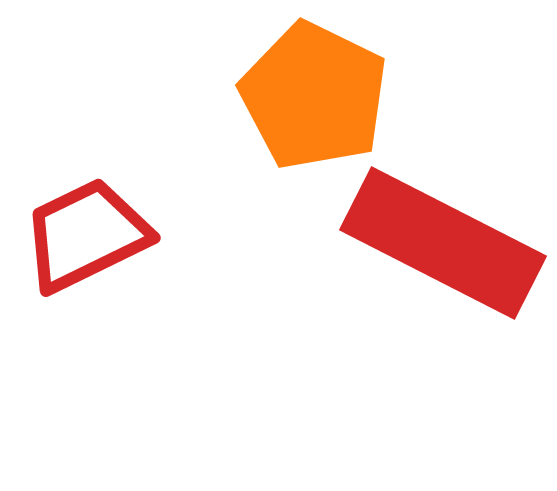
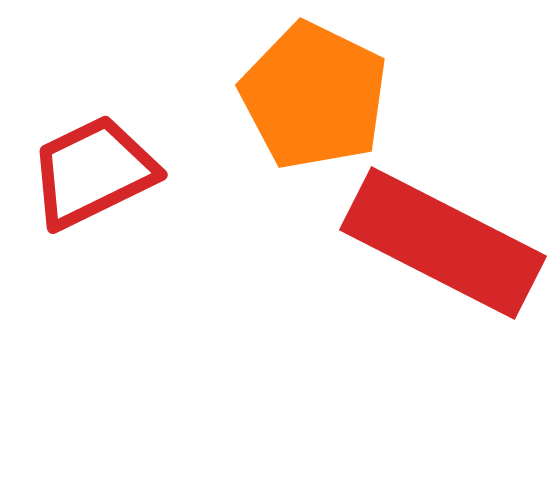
red trapezoid: moved 7 px right, 63 px up
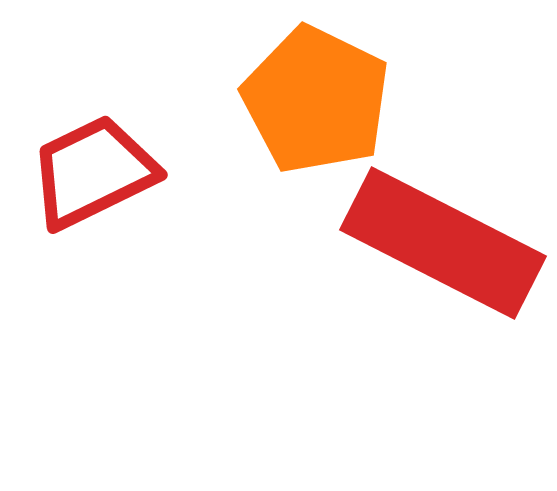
orange pentagon: moved 2 px right, 4 px down
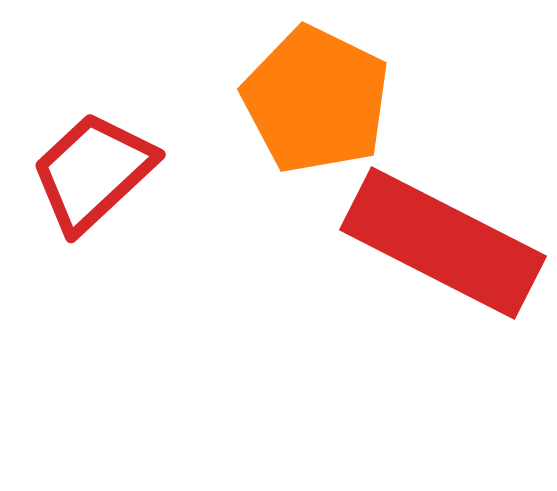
red trapezoid: rotated 17 degrees counterclockwise
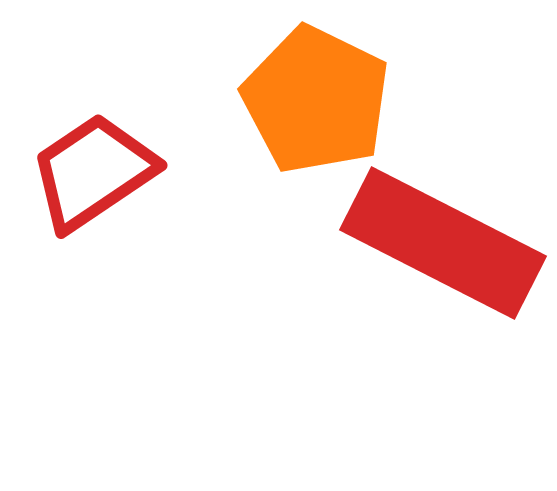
red trapezoid: rotated 9 degrees clockwise
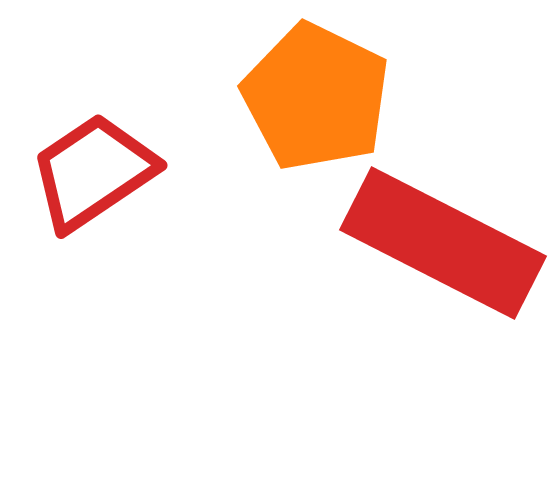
orange pentagon: moved 3 px up
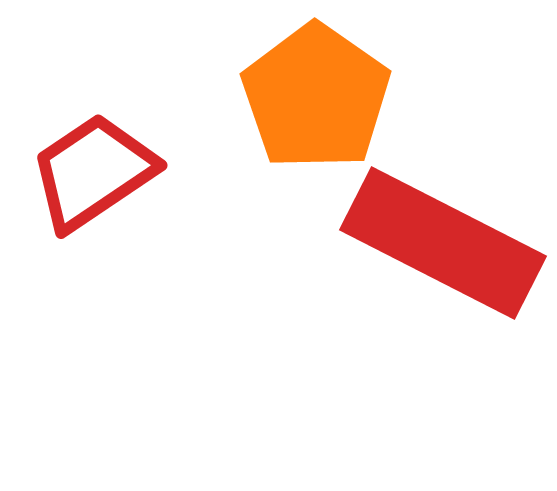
orange pentagon: rotated 9 degrees clockwise
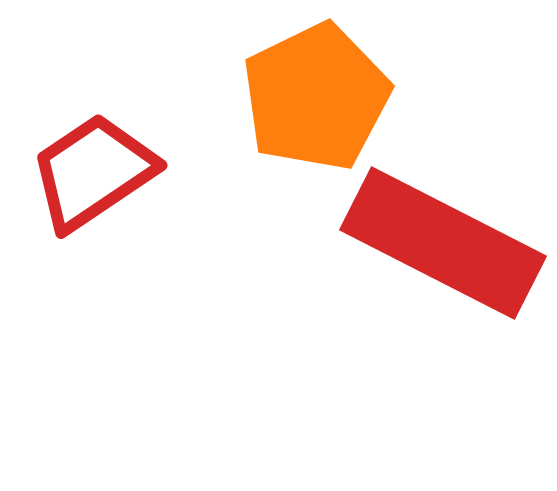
orange pentagon: rotated 11 degrees clockwise
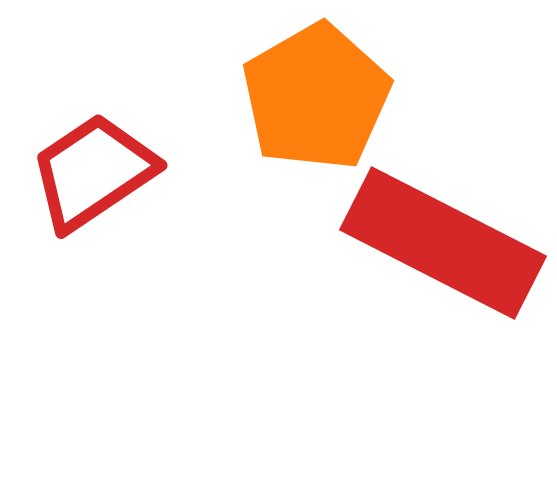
orange pentagon: rotated 4 degrees counterclockwise
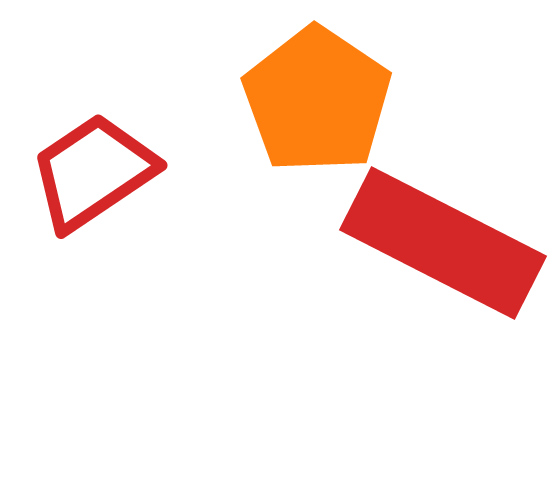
orange pentagon: moved 1 px right, 3 px down; rotated 8 degrees counterclockwise
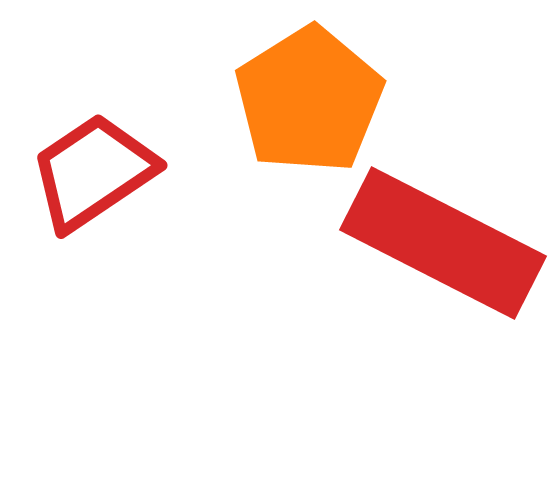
orange pentagon: moved 8 px left; rotated 6 degrees clockwise
